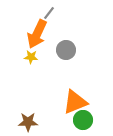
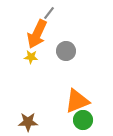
gray circle: moved 1 px down
orange triangle: moved 2 px right, 1 px up
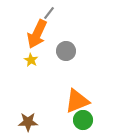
yellow star: moved 3 px down; rotated 24 degrees clockwise
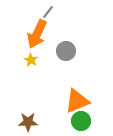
gray line: moved 1 px left, 1 px up
green circle: moved 2 px left, 1 px down
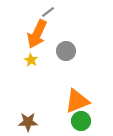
gray line: rotated 16 degrees clockwise
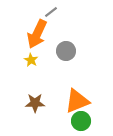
gray line: moved 3 px right
brown star: moved 7 px right, 19 px up
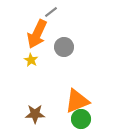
gray circle: moved 2 px left, 4 px up
brown star: moved 11 px down
green circle: moved 2 px up
